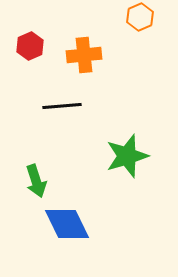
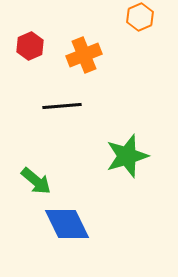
orange cross: rotated 16 degrees counterclockwise
green arrow: rotated 32 degrees counterclockwise
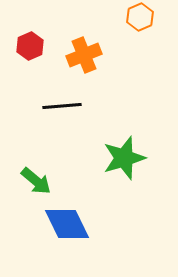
green star: moved 3 px left, 2 px down
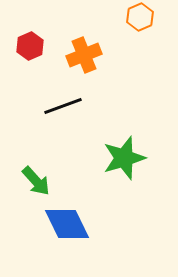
black line: moved 1 px right; rotated 15 degrees counterclockwise
green arrow: rotated 8 degrees clockwise
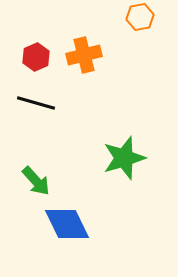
orange hexagon: rotated 12 degrees clockwise
red hexagon: moved 6 px right, 11 px down
orange cross: rotated 8 degrees clockwise
black line: moved 27 px left, 3 px up; rotated 36 degrees clockwise
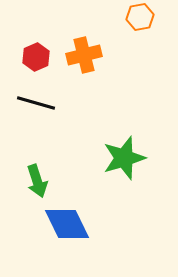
green arrow: moved 1 px right; rotated 24 degrees clockwise
